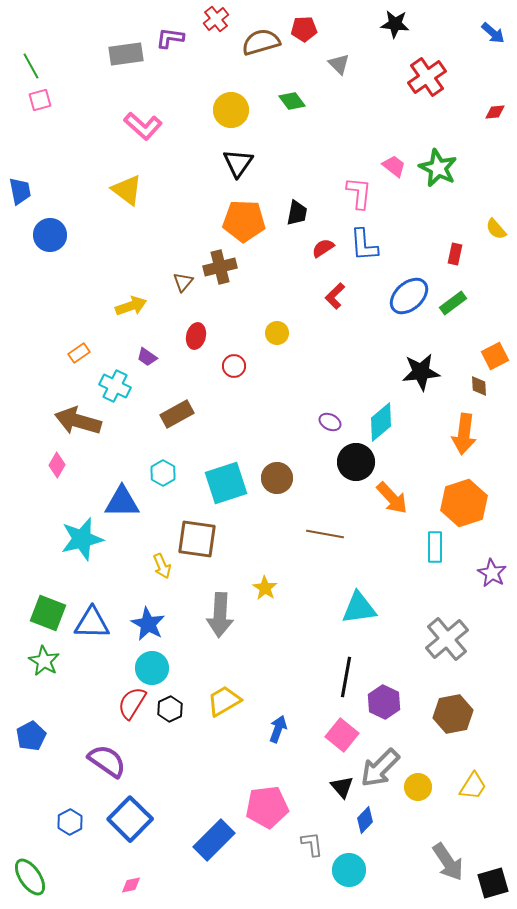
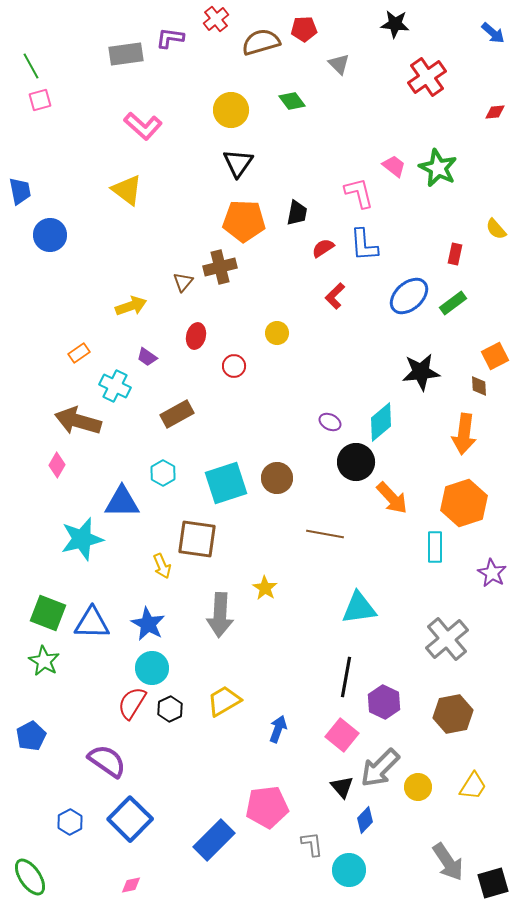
pink L-shape at (359, 193): rotated 20 degrees counterclockwise
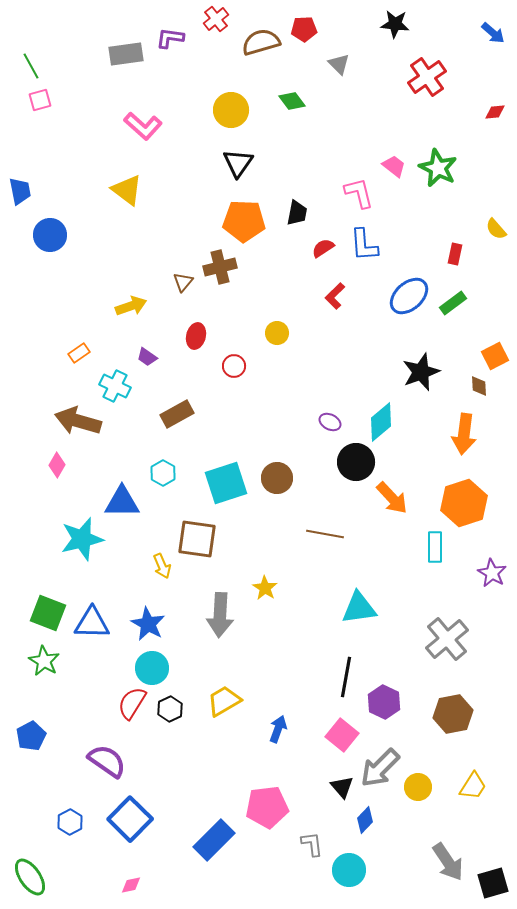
black star at (421, 372): rotated 15 degrees counterclockwise
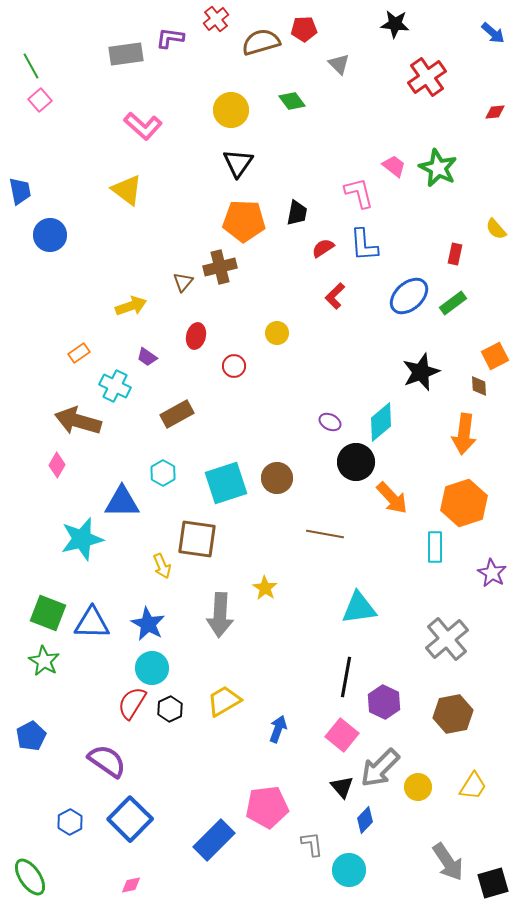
pink square at (40, 100): rotated 25 degrees counterclockwise
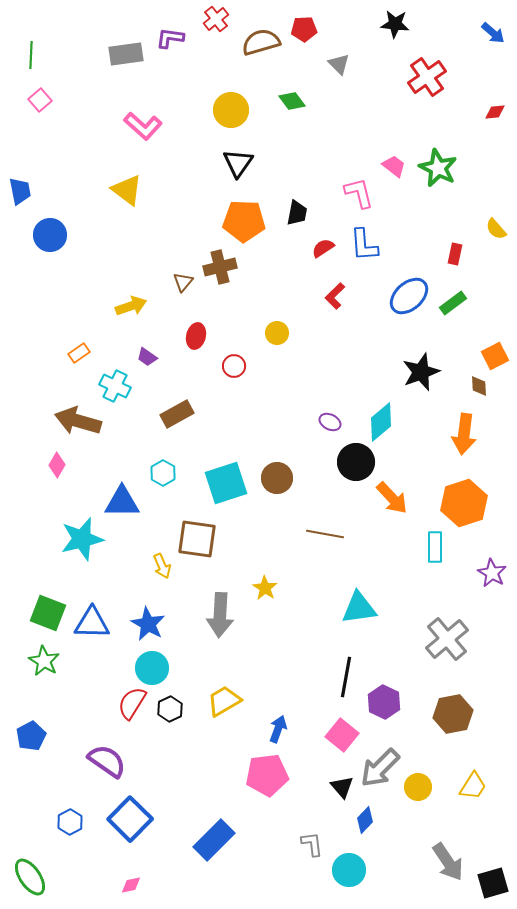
green line at (31, 66): moved 11 px up; rotated 32 degrees clockwise
pink pentagon at (267, 807): moved 32 px up
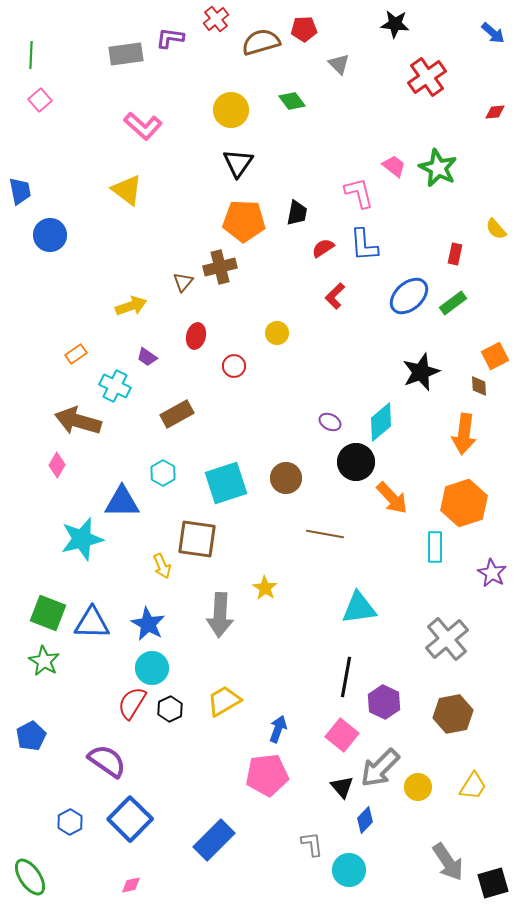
orange rectangle at (79, 353): moved 3 px left, 1 px down
brown circle at (277, 478): moved 9 px right
